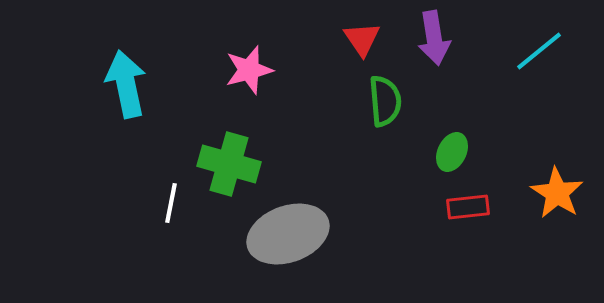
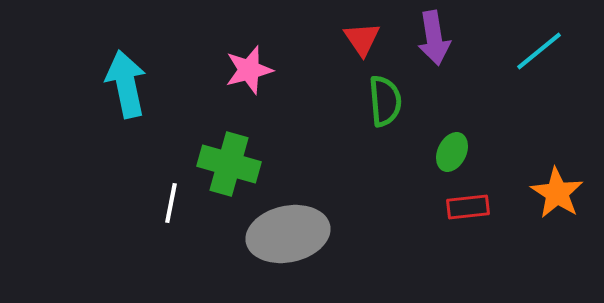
gray ellipse: rotated 8 degrees clockwise
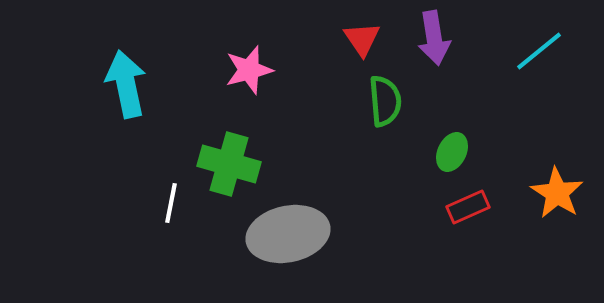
red rectangle: rotated 18 degrees counterclockwise
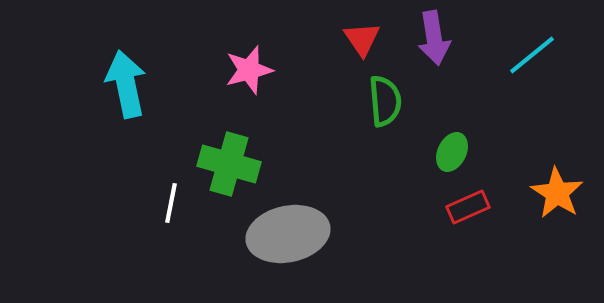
cyan line: moved 7 px left, 4 px down
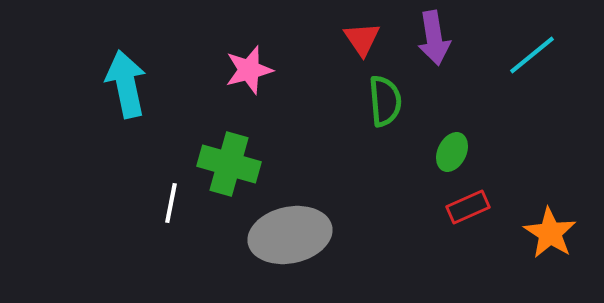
orange star: moved 7 px left, 40 px down
gray ellipse: moved 2 px right, 1 px down
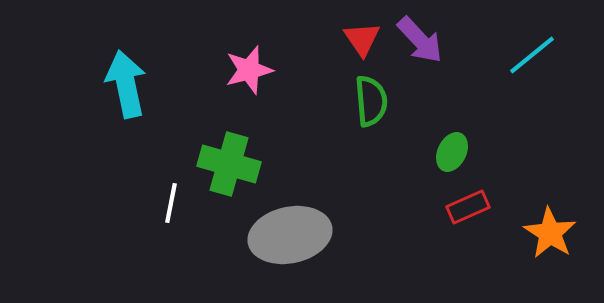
purple arrow: moved 14 px left, 2 px down; rotated 34 degrees counterclockwise
green semicircle: moved 14 px left
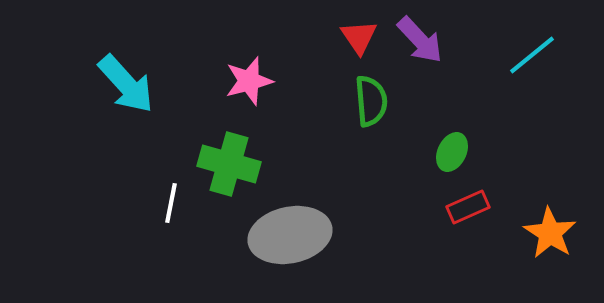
red triangle: moved 3 px left, 2 px up
pink star: moved 11 px down
cyan arrow: rotated 150 degrees clockwise
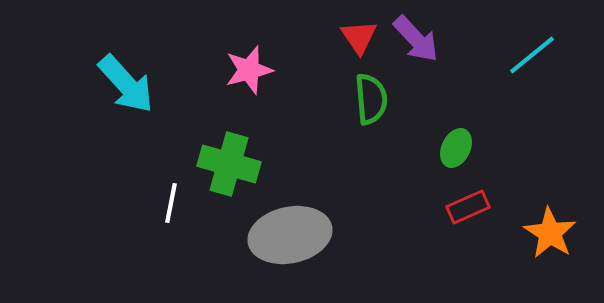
purple arrow: moved 4 px left, 1 px up
pink star: moved 11 px up
green semicircle: moved 2 px up
green ellipse: moved 4 px right, 4 px up
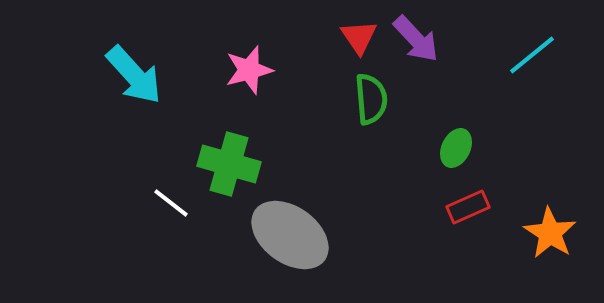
cyan arrow: moved 8 px right, 9 px up
white line: rotated 63 degrees counterclockwise
gray ellipse: rotated 48 degrees clockwise
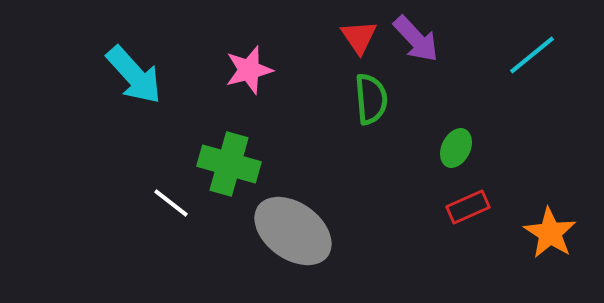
gray ellipse: moved 3 px right, 4 px up
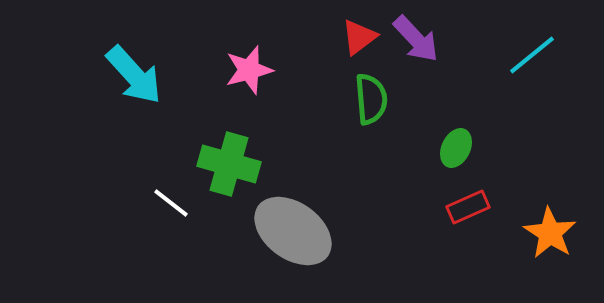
red triangle: rotated 27 degrees clockwise
